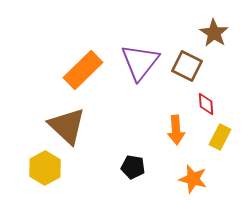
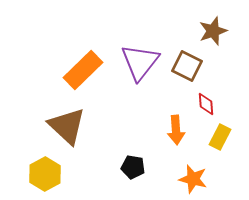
brown star: moved 1 px left, 2 px up; rotated 20 degrees clockwise
yellow hexagon: moved 6 px down
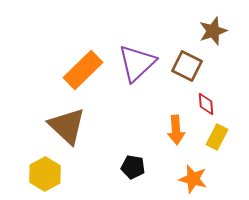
purple triangle: moved 3 px left, 1 px down; rotated 9 degrees clockwise
yellow rectangle: moved 3 px left
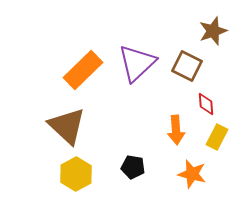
yellow hexagon: moved 31 px right
orange star: moved 1 px left, 5 px up
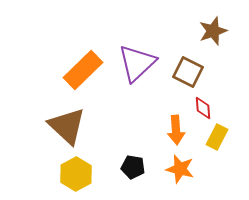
brown square: moved 1 px right, 6 px down
red diamond: moved 3 px left, 4 px down
orange star: moved 12 px left, 5 px up
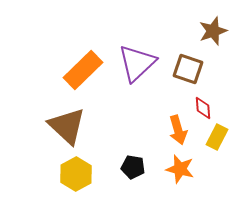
brown square: moved 3 px up; rotated 8 degrees counterclockwise
orange arrow: moved 2 px right; rotated 12 degrees counterclockwise
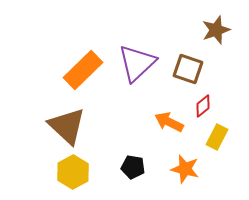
brown star: moved 3 px right, 1 px up
red diamond: moved 2 px up; rotated 55 degrees clockwise
orange arrow: moved 9 px left, 8 px up; rotated 132 degrees clockwise
orange star: moved 5 px right
yellow hexagon: moved 3 px left, 2 px up
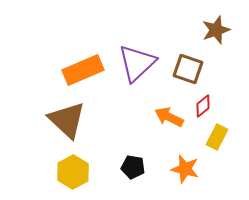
orange rectangle: rotated 21 degrees clockwise
orange arrow: moved 5 px up
brown triangle: moved 6 px up
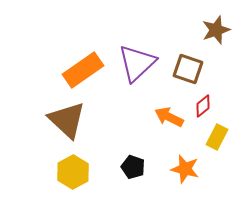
orange rectangle: rotated 12 degrees counterclockwise
black pentagon: rotated 10 degrees clockwise
